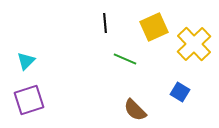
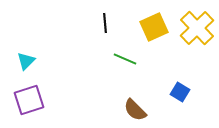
yellow cross: moved 3 px right, 16 px up
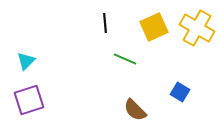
yellow cross: rotated 16 degrees counterclockwise
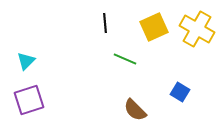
yellow cross: moved 1 px down
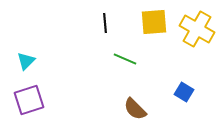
yellow square: moved 5 px up; rotated 20 degrees clockwise
blue square: moved 4 px right
brown semicircle: moved 1 px up
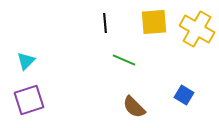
green line: moved 1 px left, 1 px down
blue square: moved 3 px down
brown semicircle: moved 1 px left, 2 px up
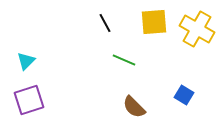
black line: rotated 24 degrees counterclockwise
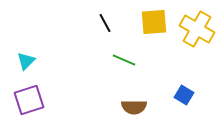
brown semicircle: rotated 45 degrees counterclockwise
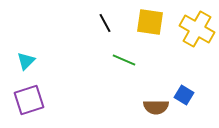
yellow square: moved 4 px left; rotated 12 degrees clockwise
brown semicircle: moved 22 px right
